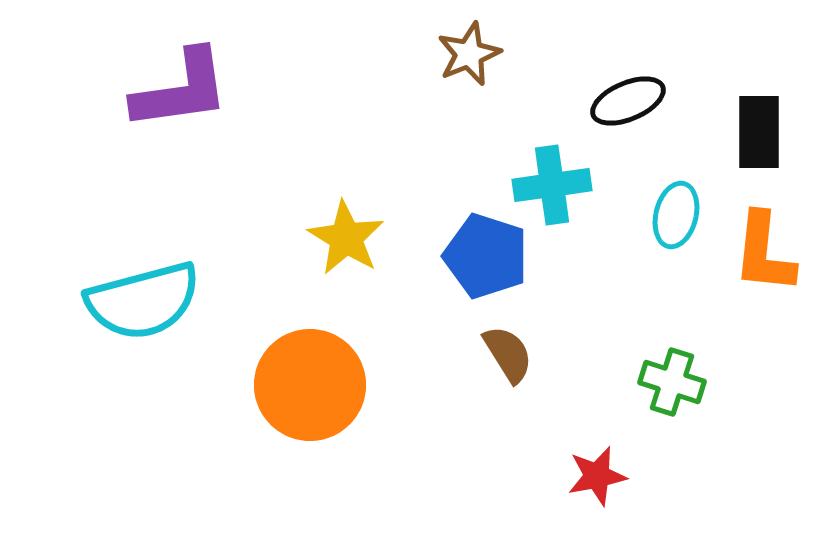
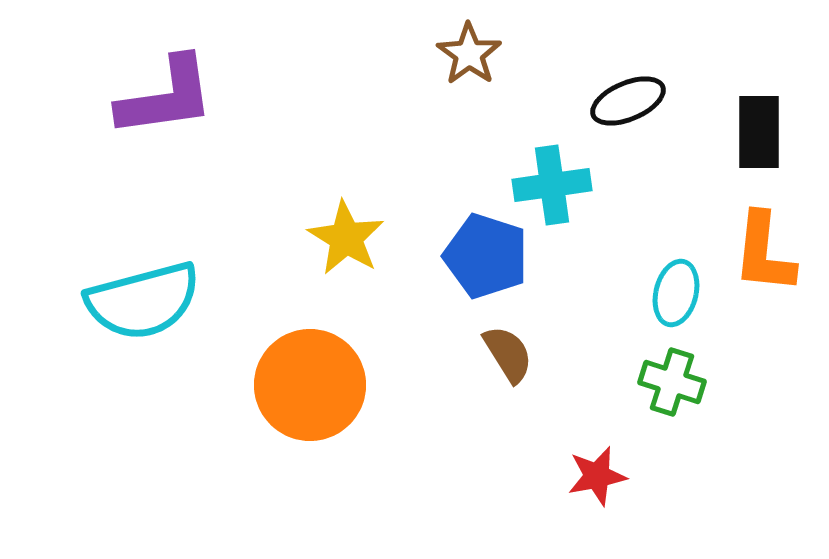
brown star: rotated 14 degrees counterclockwise
purple L-shape: moved 15 px left, 7 px down
cyan ellipse: moved 78 px down
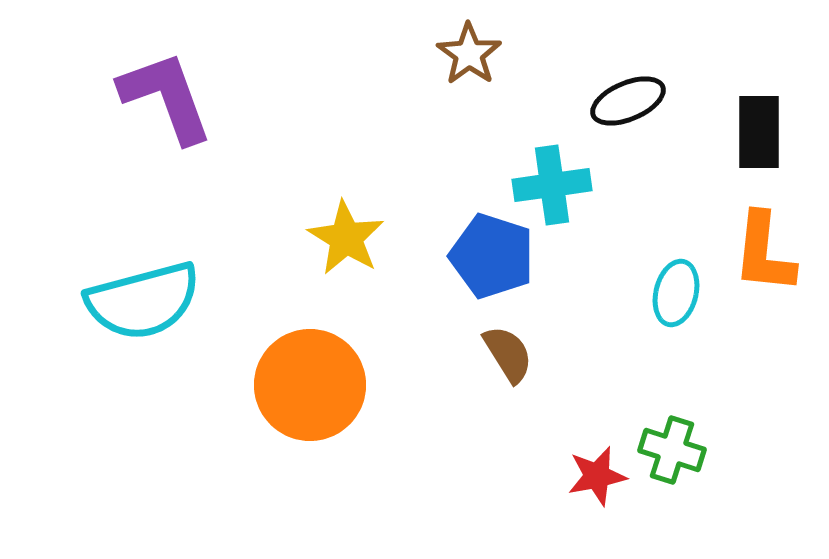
purple L-shape: rotated 102 degrees counterclockwise
blue pentagon: moved 6 px right
green cross: moved 68 px down
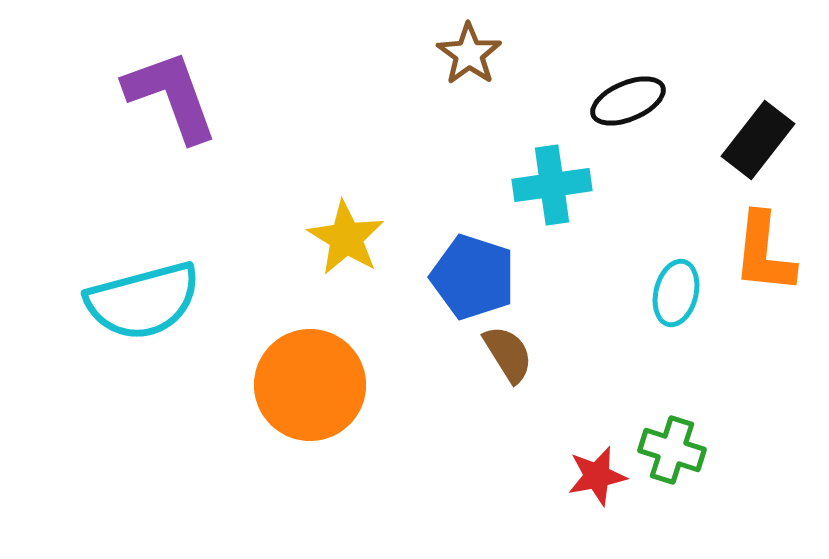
purple L-shape: moved 5 px right, 1 px up
black rectangle: moved 1 px left, 8 px down; rotated 38 degrees clockwise
blue pentagon: moved 19 px left, 21 px down
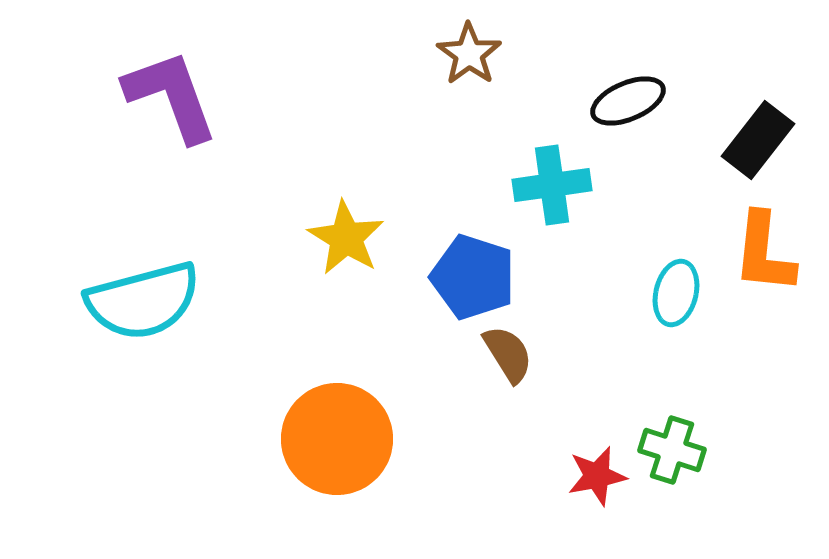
orange circle: moved 27 px right, 54 px down
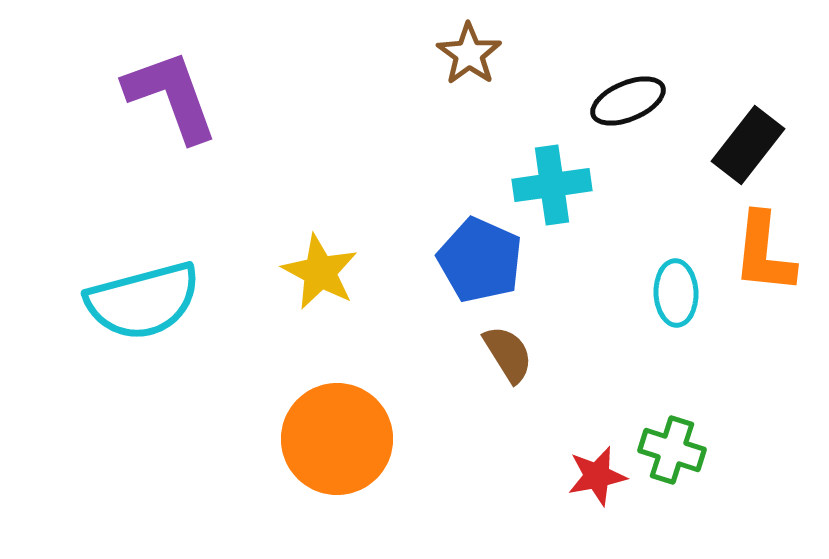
black rectangle: moved 10 px left, 5 px down
yellow star: moved 26 px left, 34 px down; rotated 4 degrees counterclockwise
blue pentagon: moved 7 px right, 17 px up; rotated 6 degrees clockwise
cyan ellipse: rotated 16 degrees counterclockwise
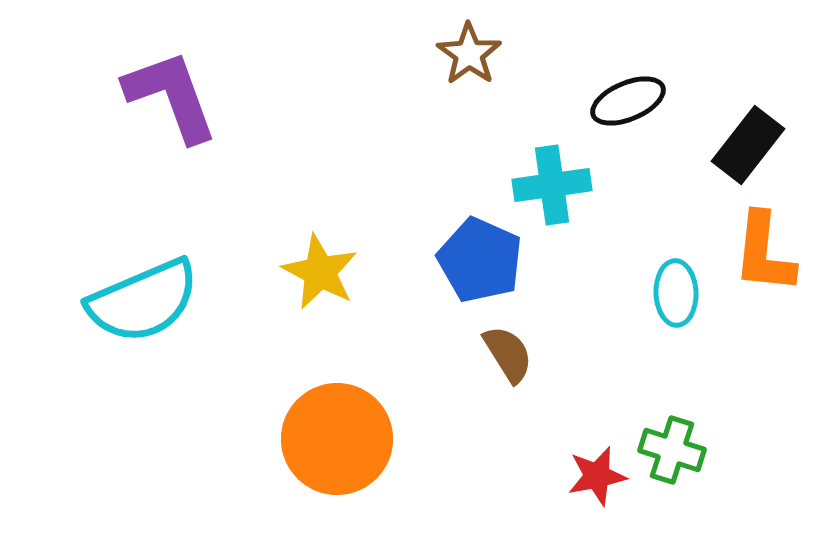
cyan semicircle: rotated 8 degrees counterclockwise
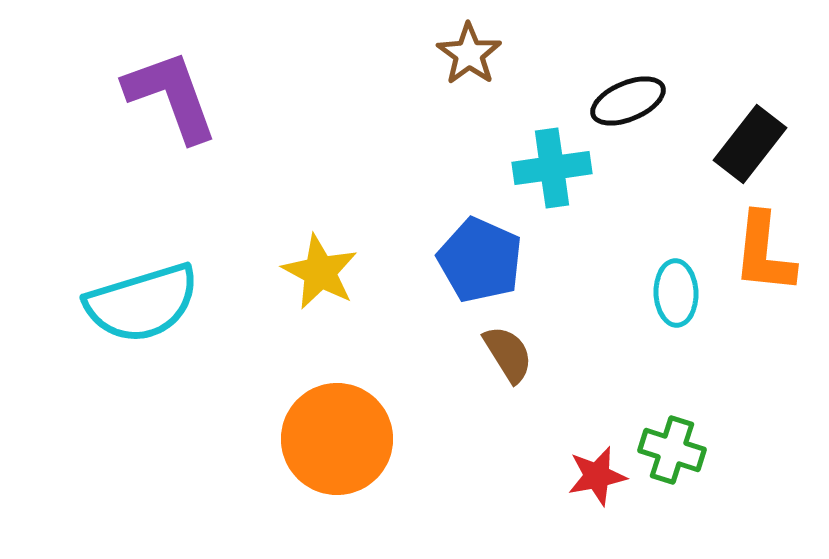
black rectangle: moved 2 px right, 1 px up
cyan cross: moved 17 px up
cyan semicircle: moved 1 px left, 2 px down; rotated 6 degrees clockwise
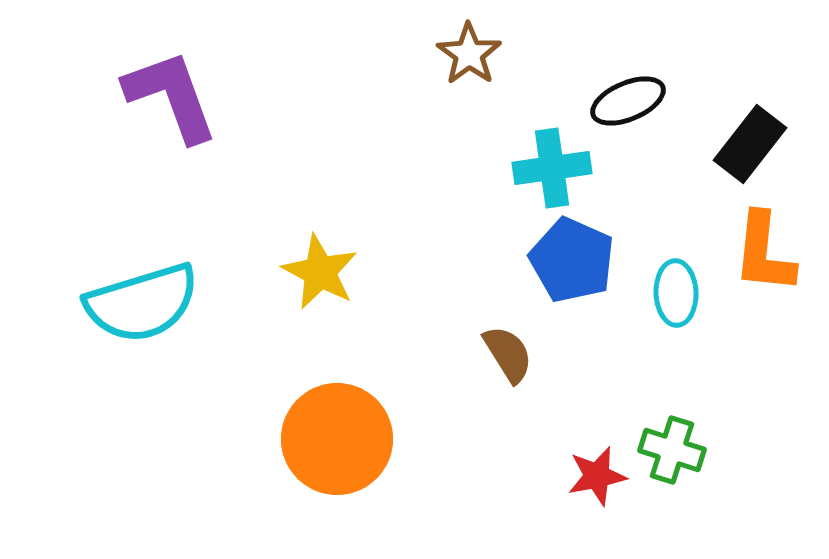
blue pentagon: moved 92 px right
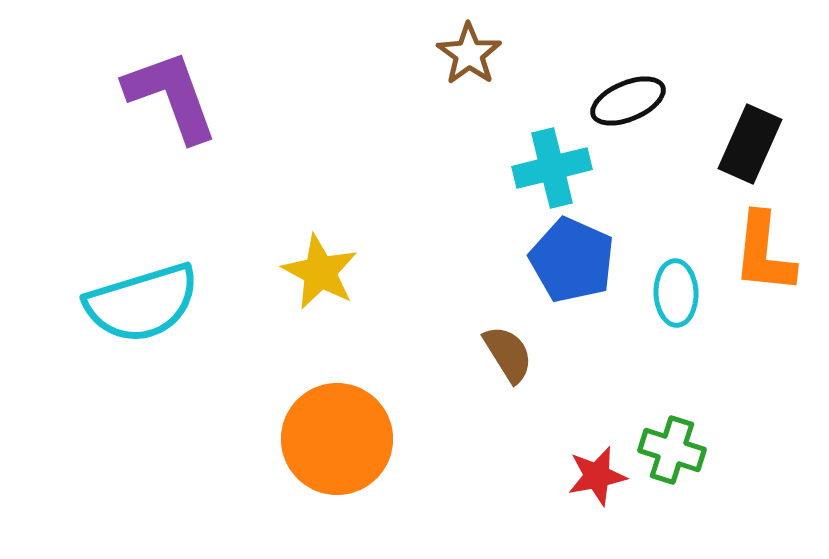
black rectangle: rotated 14 degrees counterclockwise
cyan cross: rotated 6 degrees counterclockwise
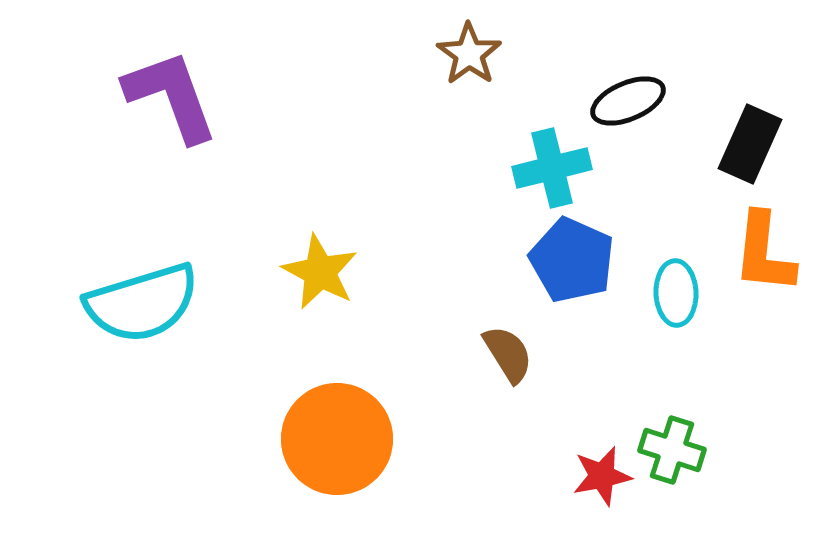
red star: moved 5 px right
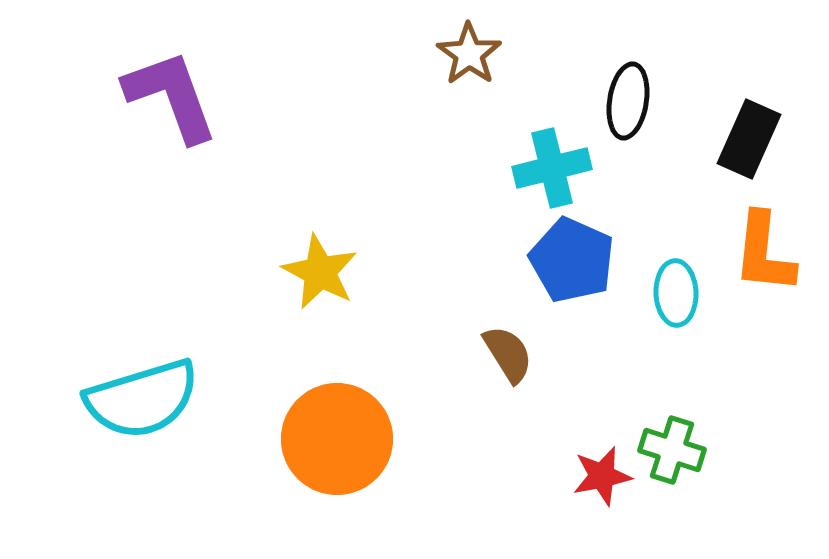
black ellipse: rotated 58 degrees counterclockwise
black rectangle: moved 1 px left, 5 px up
cyan semicircle: moved 96 px down
